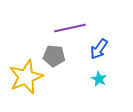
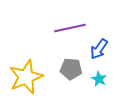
gray pentagon: moved 17 px right, 13 px down
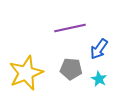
yellow star: moved 4 px up
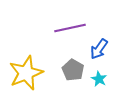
gray pentagon: moved 2 px right, 1 px down; rotated 25 degrees clockwise
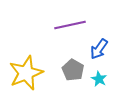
purple line: moved 3 px up
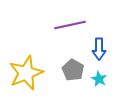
blue arrow: rotated 35 degrees counterclockwise
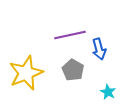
purple line: moved 10 px down
blue arrow: rotated 15 degrees counterclockwise
cyan star: moved 9 px right, 13 px down
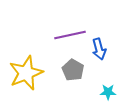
cyan star: rotated 28 degrees counterclockwise
